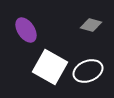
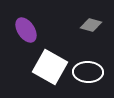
white ellipse: moved 1 px down; rotated 24 degrees clockwise
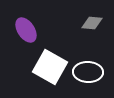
gray diamond: moved 1 px right, 2 px up; rotated 10 degrees counterclockwise
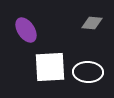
white square: rotated 32 degrees counterclockwise
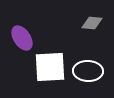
purple ellipse: moved 4 px left, 8 px down
white ellipse: moved 1 px up
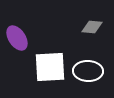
gray diamond: moved 4 px down
purple ellipse: moved 5 px left
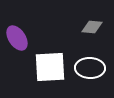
white ellipse: moved 2 px right, 3 px up
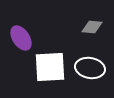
purple ellipse: moved 4 px right
white ellipse: rotated 8 degrees clockwise
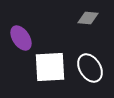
gray diamond: moved 4 px left, 9 px up
white ellipse: rotated 48 degrees clockwise
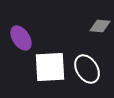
gray diamond: moved 12 px right, 8 px down
white ellipse: moved 3 px left, 1 px down
